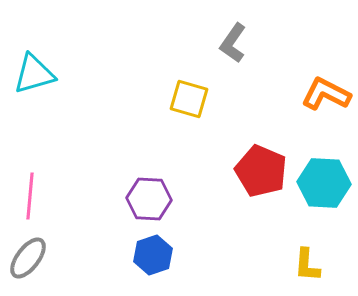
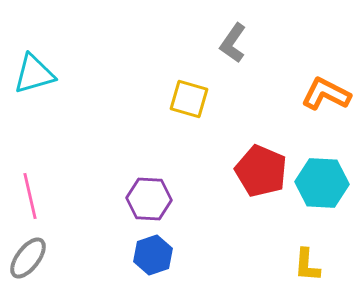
cyan hexagon: moved 2 px left
pink line: rotated 18 degrees counterclockwise
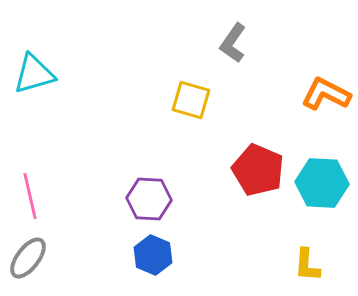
yellow square: moved 2 px right, 1 px down
red pentagon: moved 3 px left, 1 px up
blue hexagon: rotated 18 degrees counterclockwise
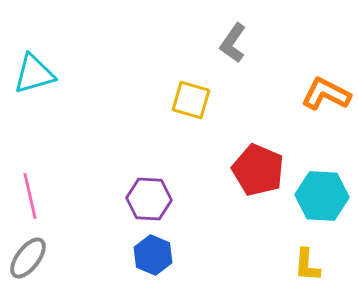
cyan hexagon: moved 13 px down
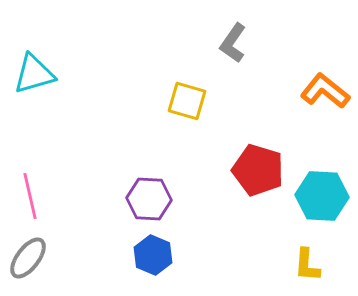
orange L-shape: moved 1 px left, 3 px up; rotated 12 degrees clockwise
yellow square: moved 4 px left, 1 px down
red pentagon: rotated 6 degrees counterclockwise
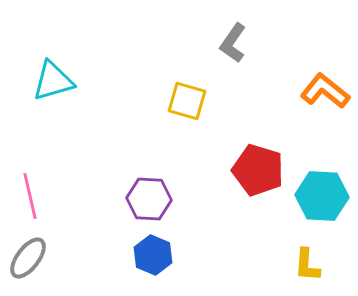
cyan triangle: moved 19 px right, 7 px down
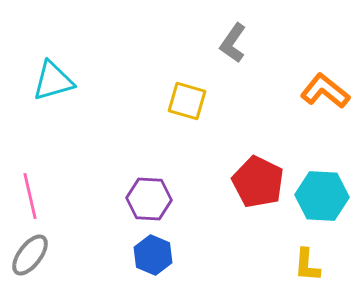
red pentagon: moved 12 px down; rotated 9 degrees clockwise
gray ellipse: moved 2 px right, 3 px up
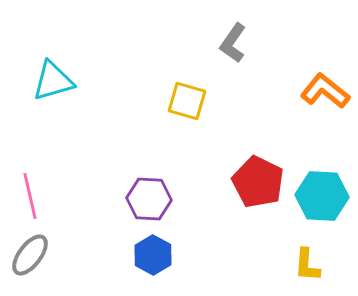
blue hexagon: rotated 6 degrees clockwise
